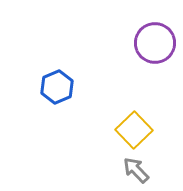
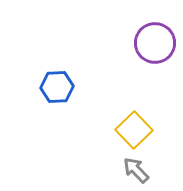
blue hexagon: rotated 20 degrees clockwise
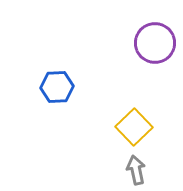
yellow square: moved 3 px up
gray arrow: rotated 32 degrees clockwise
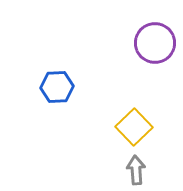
gray arrow: rotated 8 degrees clockwise
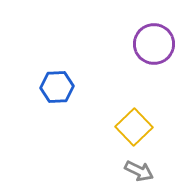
purple circle: moved 1 px left, 1 px down
gray arrow: moved 3 px right, 1 px down; rotated 120 degrees clockwise
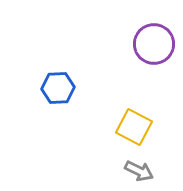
blue hexagon: moved 1 px right, 1 px down
yellow square: rotated 18 degrees counterclockwise
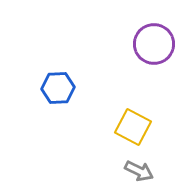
yellow square: moved 1 px left
